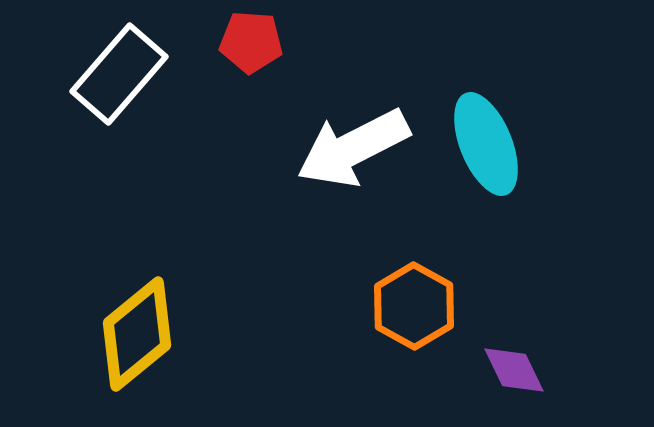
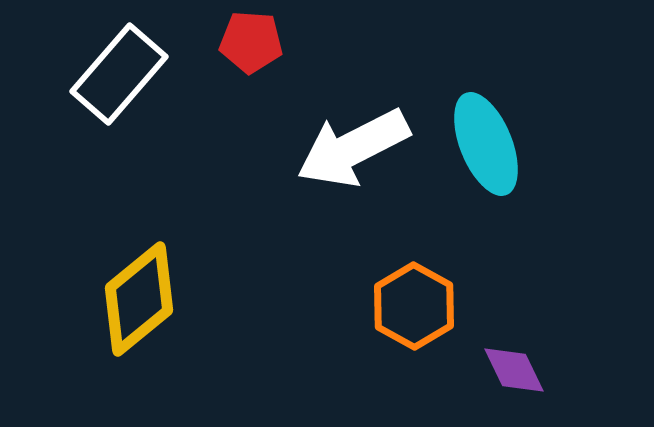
yellow diamond: moved 2 px right, 35 px up
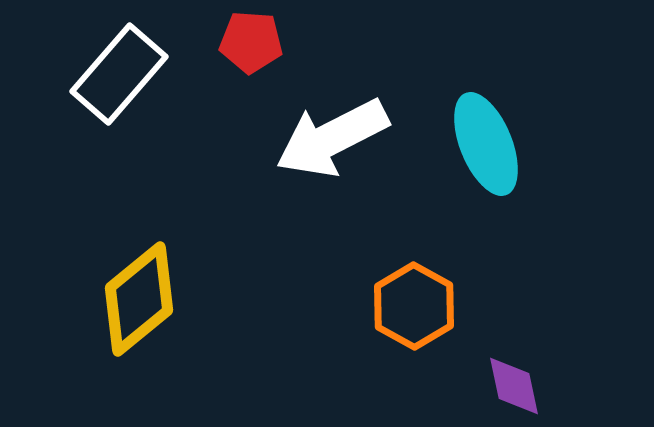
white arrow: moved 21 px left, 10 px up
purple diamond: moved 16 px down; rotated 14 degrees clockwise
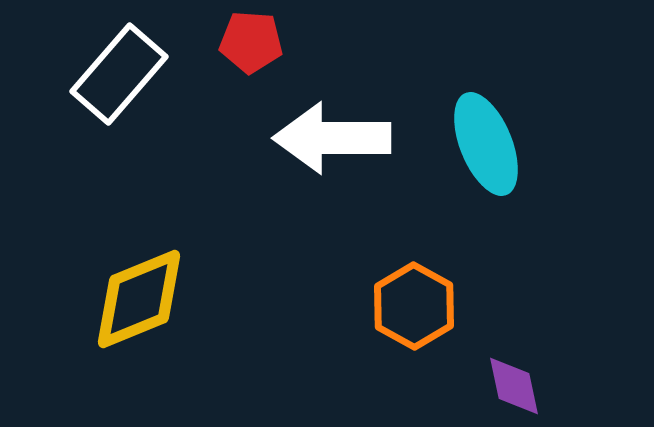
white arrow: rotated 27 degrees clockwise
yellow diamond: rotated 17 degrees clockwise
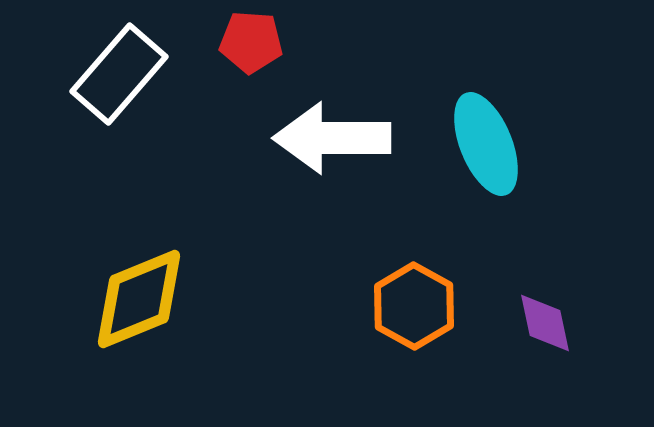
purple diamond: moved 31 px right, 63 px up
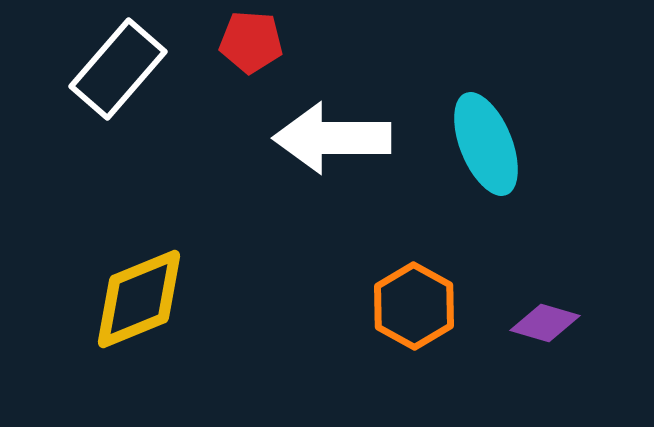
white rectangle: moved 1 px left, 5 px up
purple diamond: rotated 62 degrees counterclockwise
